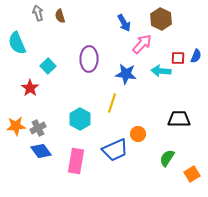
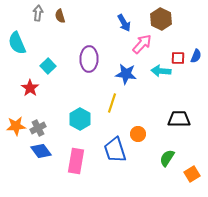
gray arrow: rotated 21 degrees clockwise
blue trapezoid: rotated 96 degrees clockwise
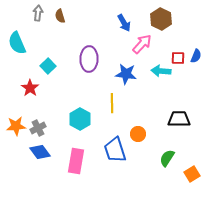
yellow line: rotated 18 degrees counterclockwise
blue diamond: moved 1 px left, 1 px down
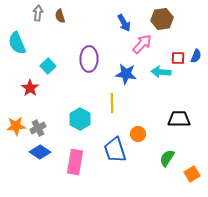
brown hexagon: moved 1 px right; rotated 25 degrees clockwise
cyan arrow: moved 1 px down
blue diamond: rotated 20 degrees counterclockwise
pink rectangle: moved 1 px left, 1 px down
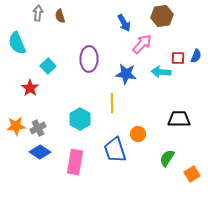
brown hexagon: moved 3 px up
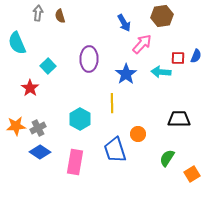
blue star: rotated 30 degrees clockwise
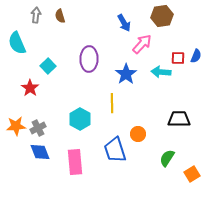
gray arrow: moved 2 px left, 2 px down
blue diamond: rotated 35 degrees clockwise
pink rectangle: rotated 15 degrees counterclockwise
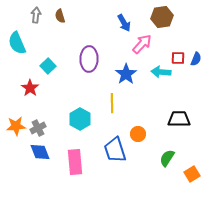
brown hexagon: moved 1 px down
blue semicircle: moved 3 px down
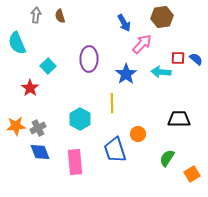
blue semicircle: rotated 72 degrees counterclockwise
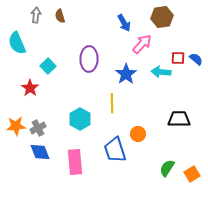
green semicircle: moved 10 px down
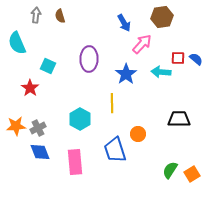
cyan square: rotated 21 degrees counterclockwise
green semicircle: moved 3 px right, 2 px down
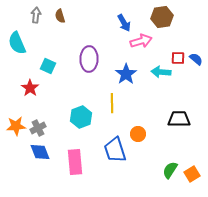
pink arrow: moved 1 px left, 3 px up; rotated 30 degrees clockwise
cyan hexagon: moved 1 px right, 2 px up; rotated 10 degrees clockwise
